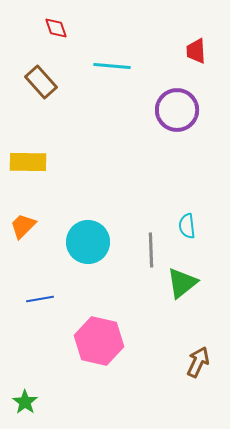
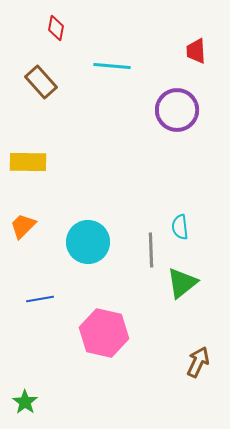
red diamond: rotated 30 degrees clockwise
cyan semicircle: moved 7 px left, 1 px down
pink hexagon: moved 5 px right, 8 px up
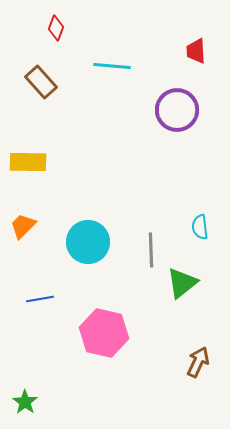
red diamond: rotated 10 degrees clockwise
cyan semicircle: moved 20 px right
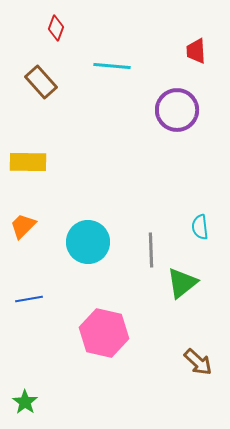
blue line: moved 11 px left
brown arrow: rotated 108 degrees clockwise
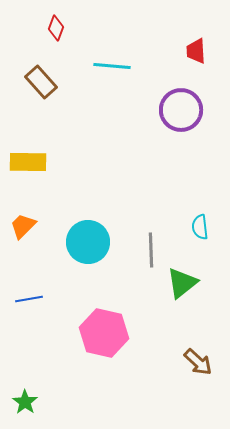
purple circle: moved 4 px right
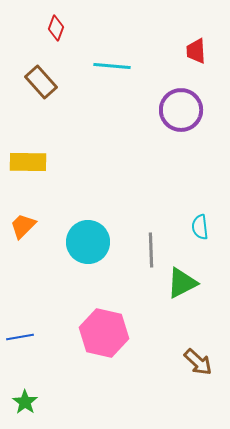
green triangle: rotated 12 degrees clockwise
blue line: moved 9 px left, 38 px down
